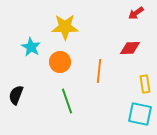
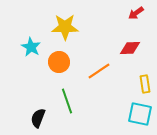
orange circle: moved 1 px left
orange line: rotated 50 degrees clockwise
black semicircle: moved 22 px right, 23 px down
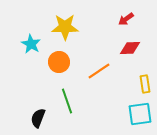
red arrow: moved 10 px left, 6 px down
cyan star: moved 3 px up
cyan square: rotated 20 degrees counterclockwise
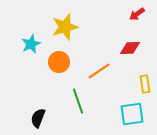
red arrow: moved 11 px right, 5 px up
yellow star: rotated 16 degrees counterclockwise
cyan star: rotated 18 degrees clockwise
green line: moved 11 px right
cyan square: moved 8 px left
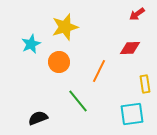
orange line: rotated 30 degrees counterclockwise
green line: rotated 20 degrees counterclockwise
black semicircle: rotated 48 degrees clockwise
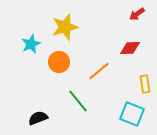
orange line: rotated 25 degrees clockwise
cyan square: rotated 30 degrees clockwise
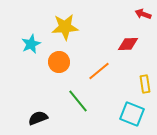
red arrow: moved 6 px right; rotated 56 degrees clockwise
yellow star: rotated 12 degrees clockwise
red diamond: moved 2 px left, 4 px up
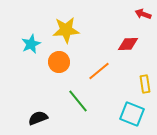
yellow star: moved 1 px right, 3 px down
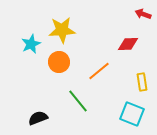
yellow star: moved 4 px left
yellow rectangle: moved 3 px left, 2 px up
